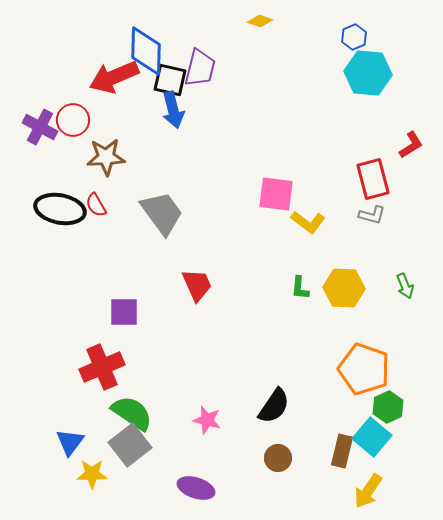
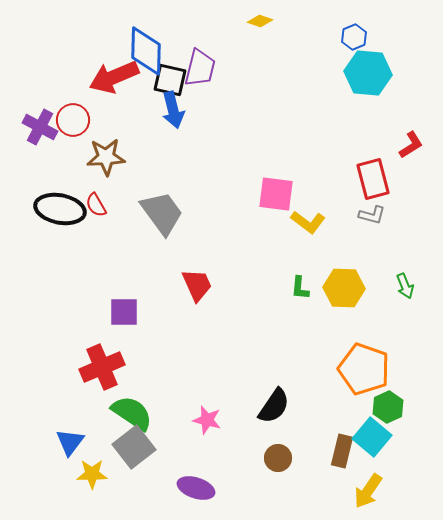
gray square: moved 4 px right, 2 px down
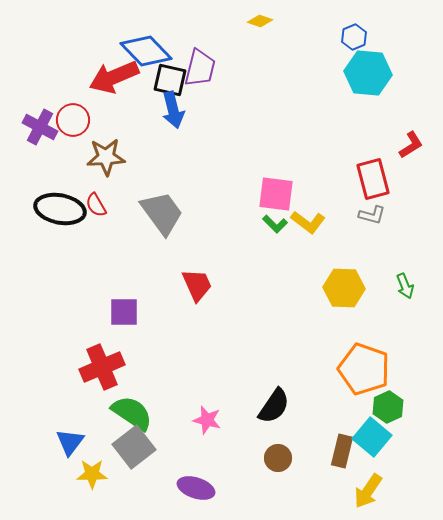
blue diamond: rotated 45 degrees counterclockwise
green L-shape: moved 25 px left, 64 px up; rotated 50 degrees counterclockwise
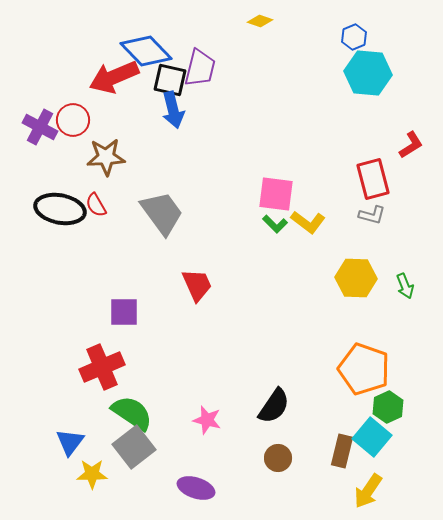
yellow hexagon: moved 12 px right, 10 px up
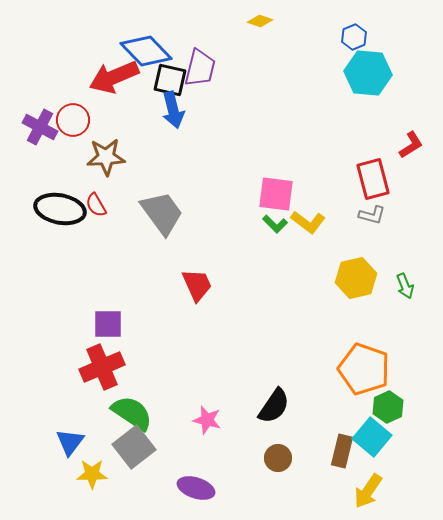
yellow hexagon: rotated 15 degrees counterclockwise
purple square: moved 16 px left, 12 px down
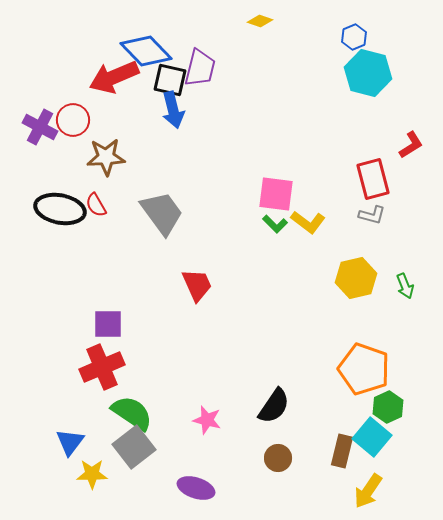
cyan hexagon: rotated 9 degrees clockwise
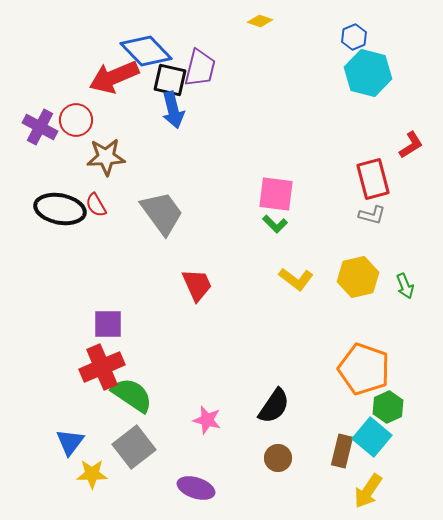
red circle: moved 3 px right
yellow L-shape: moved 12 px left, 57 px down
yellow hexagon: moved 2 px right, 1 px up
green semicircle: moved 18 px up
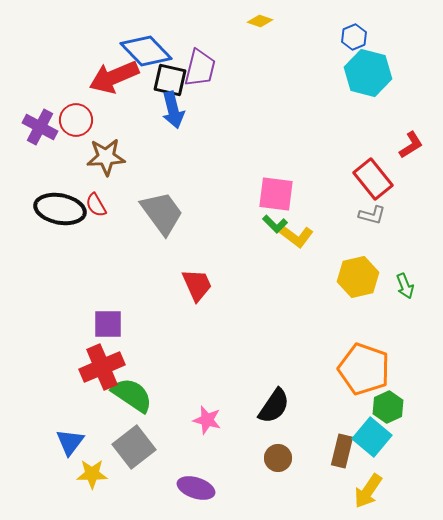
red rectangle: rotated 24 degrees counterclockwise
yellow L-shape: moved 43 px up
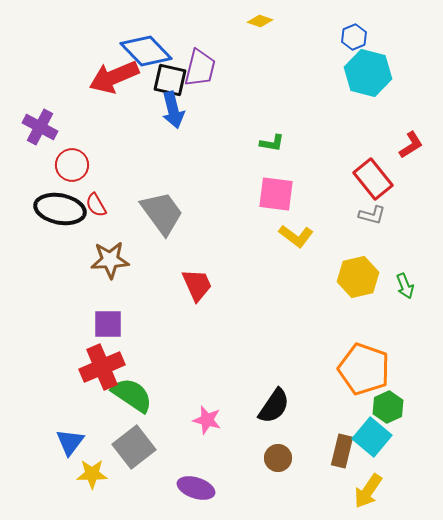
red circle: moved 4 px left, 45 px down
brown star: moved 4 px right, 103 px down
green L-shape: moved 3 px left, 81 px up; rotated 35 degrees counterclockwise
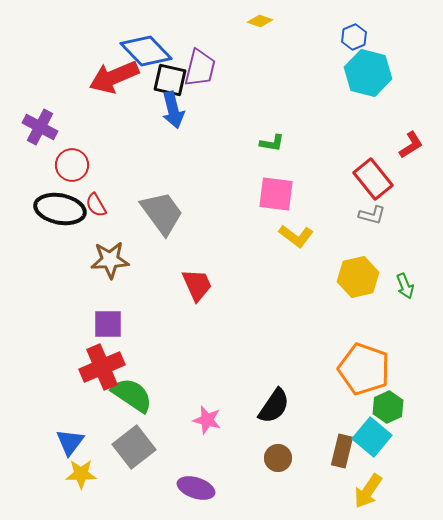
yellow star: moved 11 px left
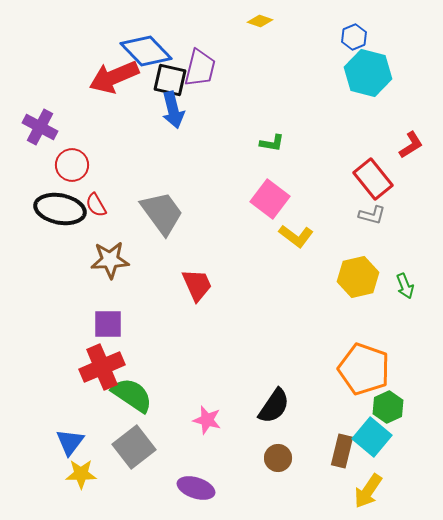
pink square: moved 6 px left, 5 px down; rotated 30 degrees clockwise
